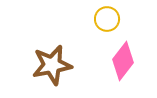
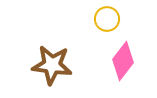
brown star: rotated 18 degrees clockwise
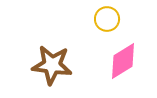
pink diamond: rotated 21 degrees clockwise
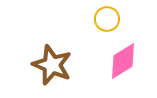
brown star: rotated 15 degrees clockwise
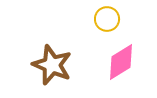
pink diamond: moved 2 px left, 1 px down
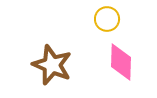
pink diamond: rotated 57 degrees counterclockwise
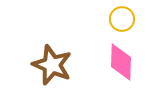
yellow circle: moved 15 px right
